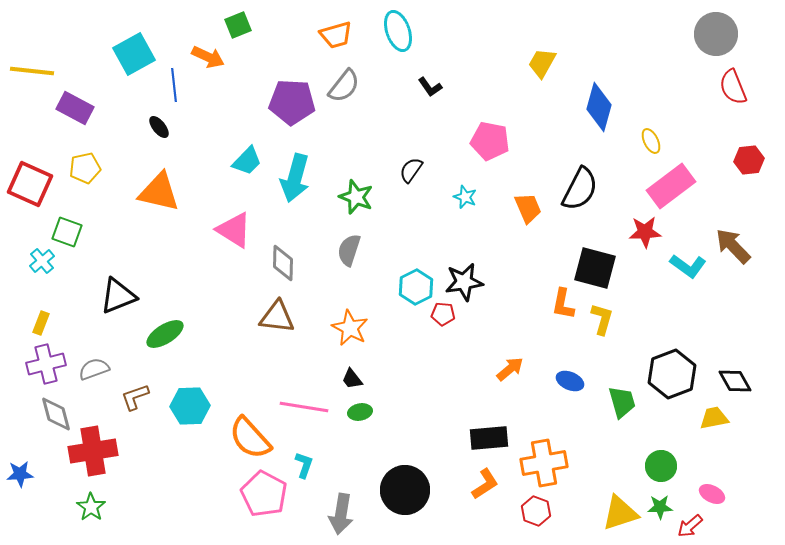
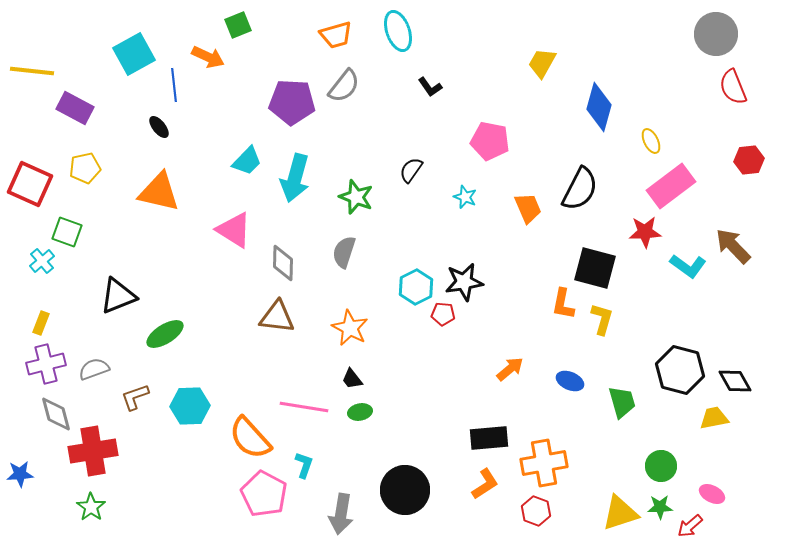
gray semicircle at (349, 250): moved 5 px left, 2 px down
black hexagon at (672, 374): moved 8 px right, 4 px up; rotated 24 degrees counterclockwise
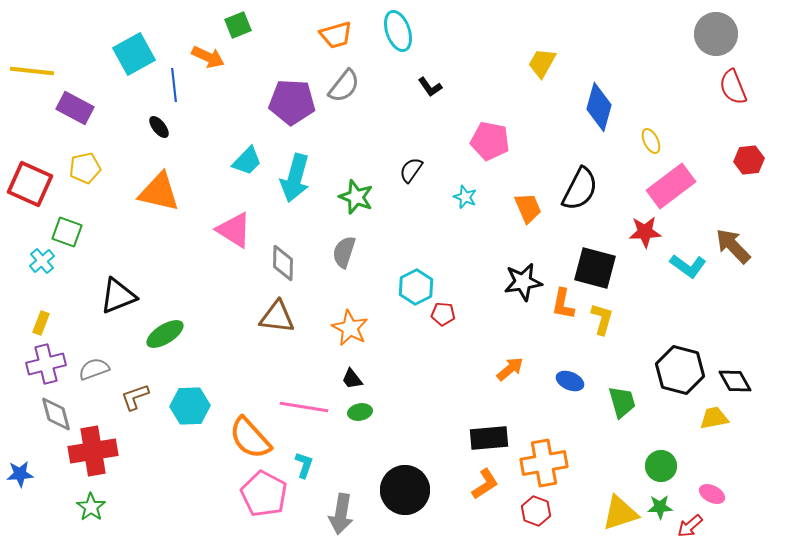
black star at (464, 282): moved 59 px right
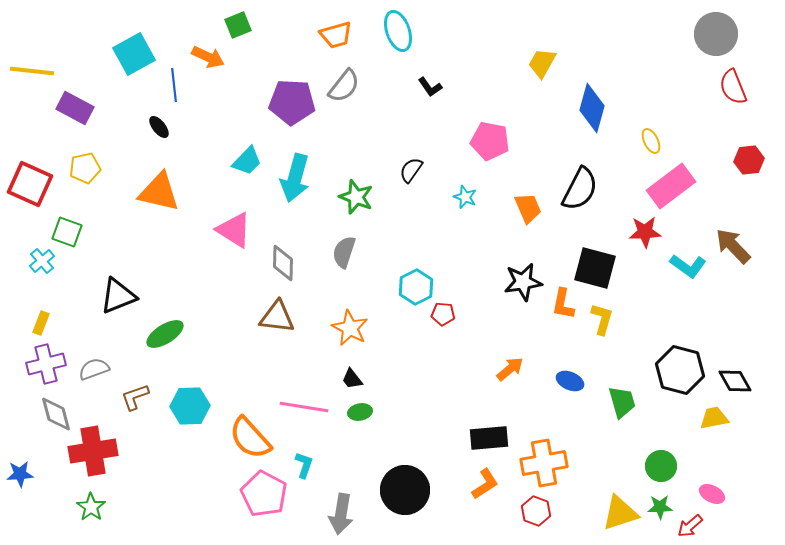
blue diamond at (599, 107): moved 7 px left, 1 px down
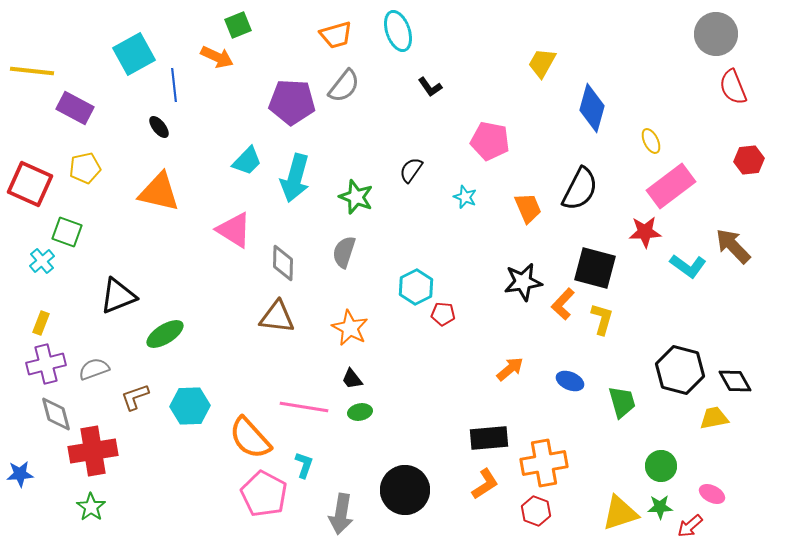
orange arrow at (208, 57): moved 9 px right
orange L-shape at (563, 304): rotated 32 degrees clockwise
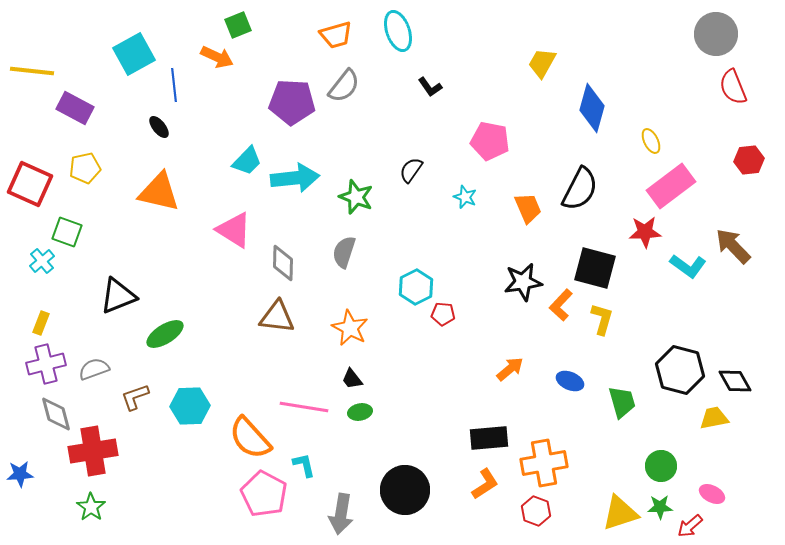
cyan arrow at (295, 178): rotated 111 degrees counterclockwise
orange L-shape at (563, 304): moved 2 px left, 1 px down
cyan L-shape at (304, 465): rotated 32 degrees counterclockwise
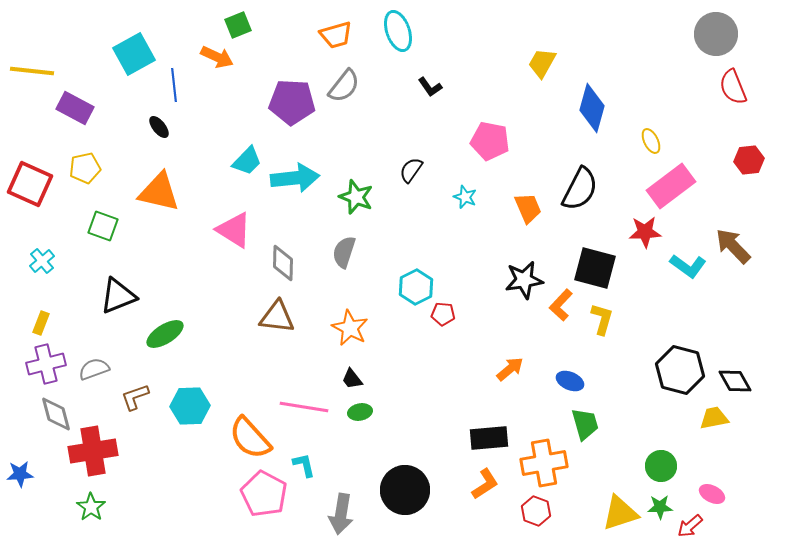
green square at (67, 232): moved 36 px right, 6 px up
black star at (523, 282): moved 1 px right, 2 px up
green trapezoid at (622, 402): moved 37 px left, 22 px down
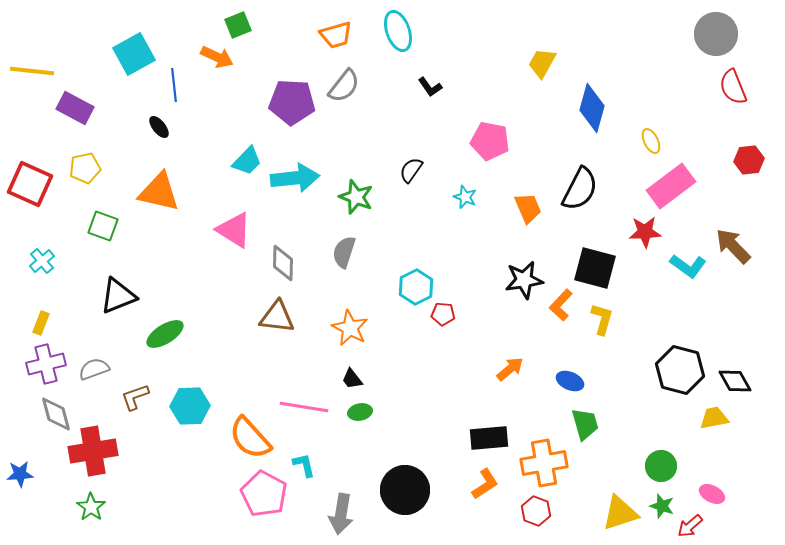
green star at (660, 507): moved 2 px right, 1 px up; rotated 20 degrees clockwise
